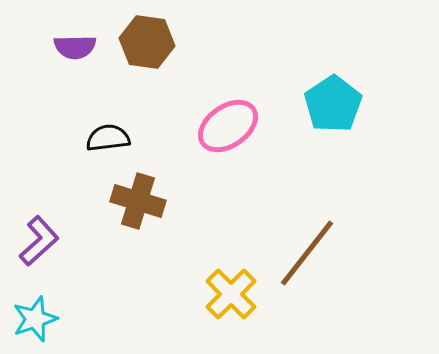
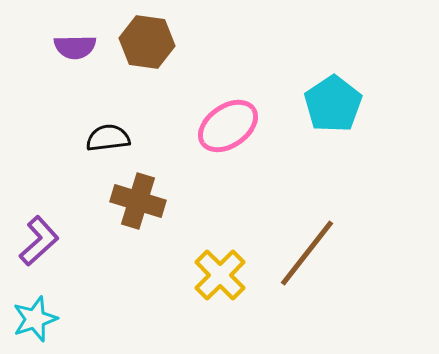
yellow cross: moved 11 px left, 19 px up
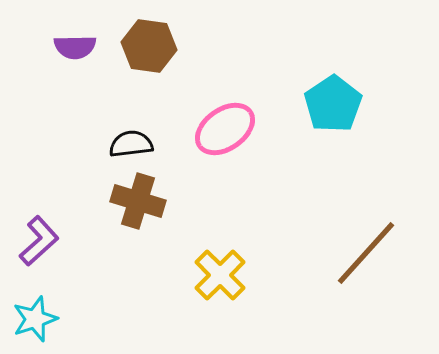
brown hexagon: moved 2 px right, 4 px down
pink ellipse: moved 3 px left, 3 px down
black semicircle: moved 23 px right, 6 px down
brown line: moved 59 px right; rotated 4 degrees clockwise
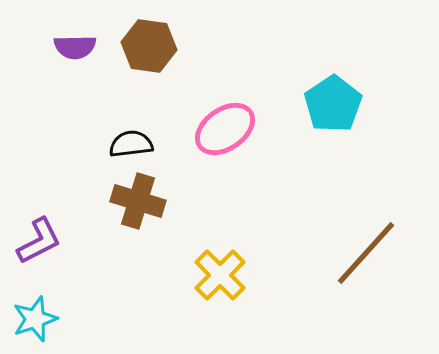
purple L-shape: rotated 15 degrees clockwise
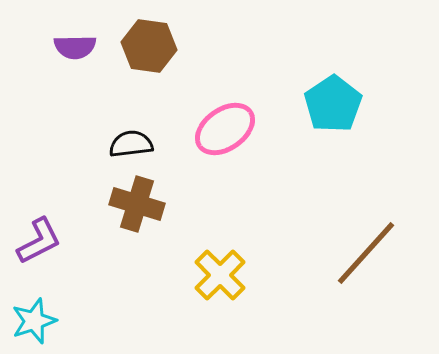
brown cross: moved 1 px left, 3 px down
cyan star: moved 1 px left, 2 px down
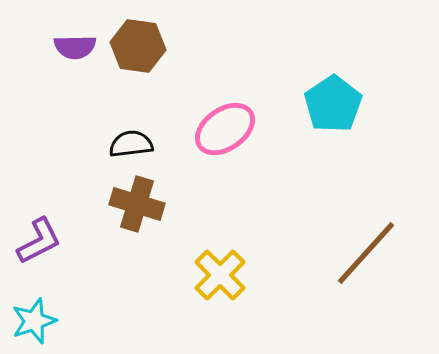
brown hexagon: moved 11 px left
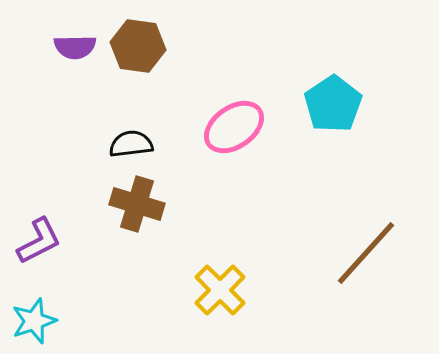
pink ellipse: moved 9 px right, 2 px up
yellow cross: moved 15 px down
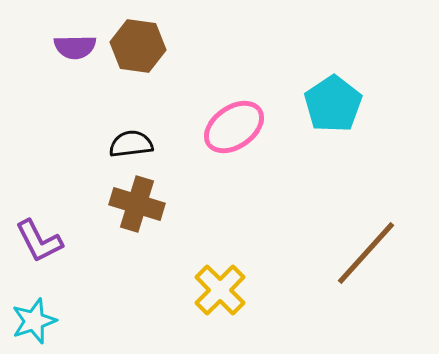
purple L-shape: rotated 90 degrees clockwise
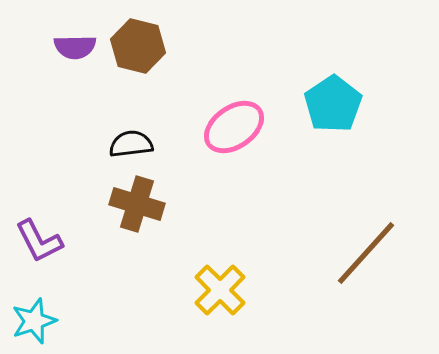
brown hexagon: rotated 6 degrees clockwise
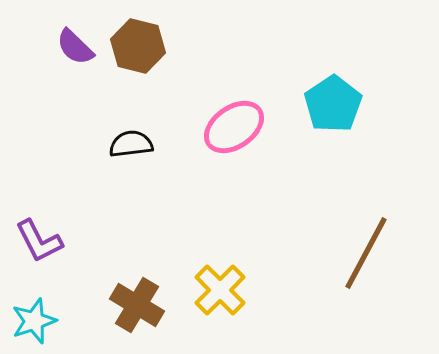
purple semicircle: rotated 45 degrees clockwise
brown cross: moved 101 px down; rotated 14 degrees clockwise
brown line: rotated 14 degrees counterclockwise
